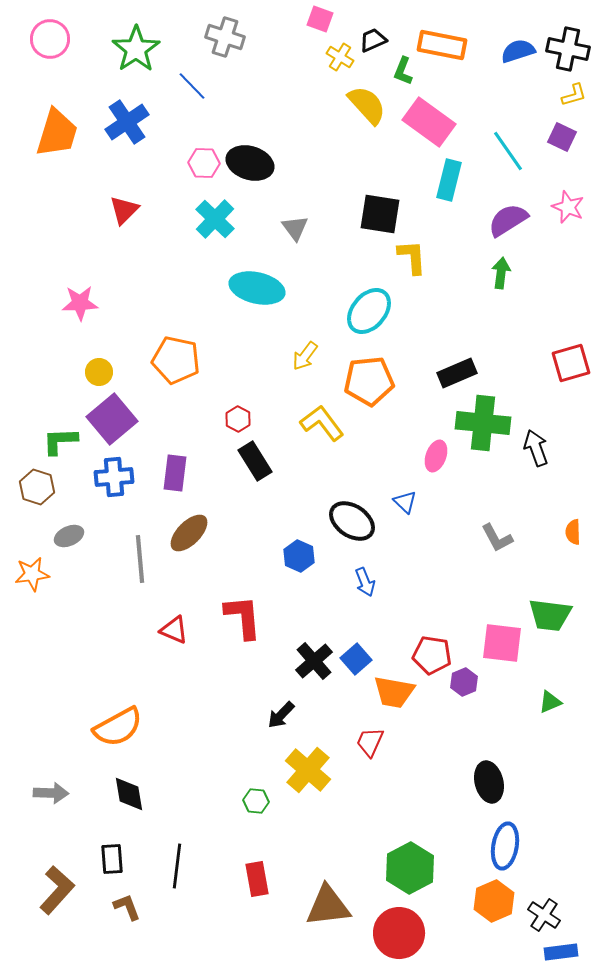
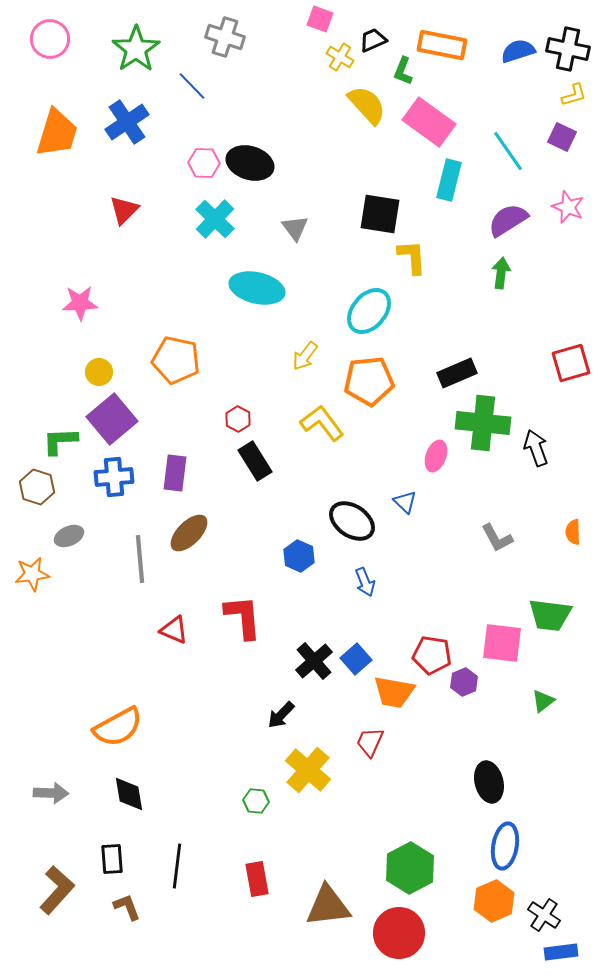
green triangle at (550, 702): moved 7 px left, 1 px up; rotated 15 degrees counterclockwise
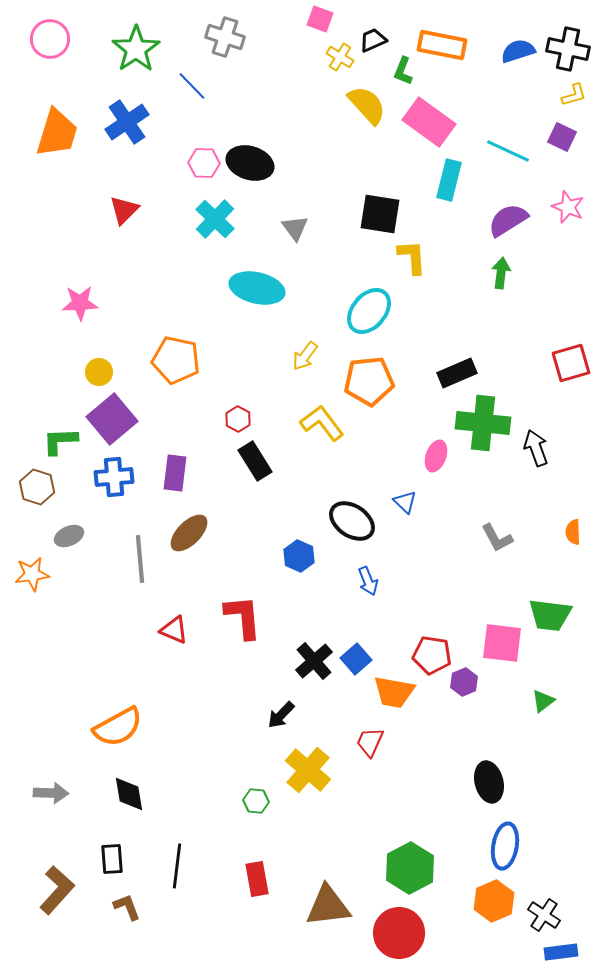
cyan line at (508, 151): rotated 30 degrees counterclockwise
blue arrow at (365, 582): moved 3 px right, 1 px up
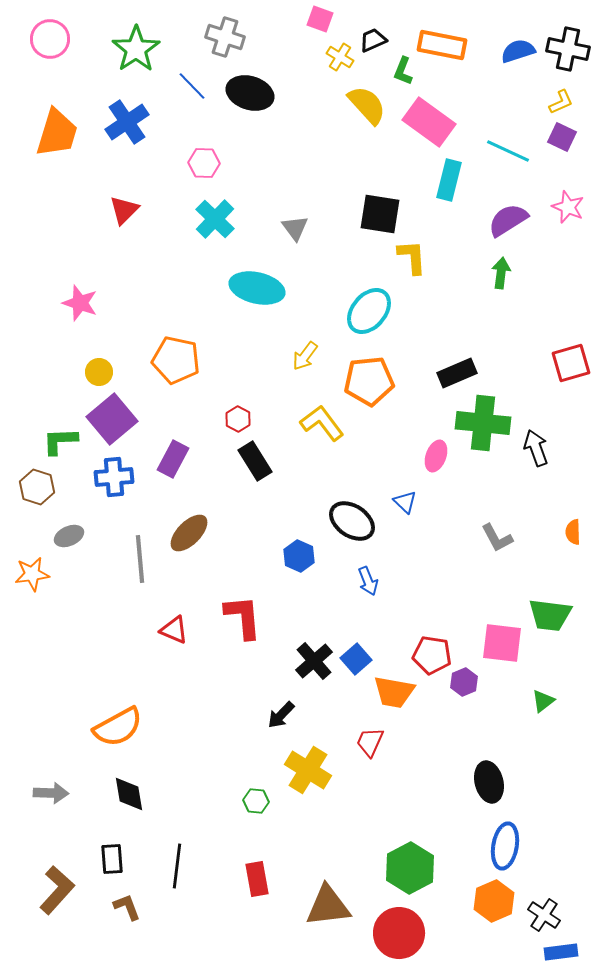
yellow L-shape at (574, 95): moved 13 px left, 7 px down; rotated 8 degrees counterclockwise
black ellipse at (250, 163): moved 70 px up
pink star at (80, 303): rotated 21 degrees clockwise
purple rectangle at (175, 473): moved 2 px left, 14 px up; rotated 21 degrees clockwise
yellow cross at (308, 770): rotated 9 degrees counterclockwise
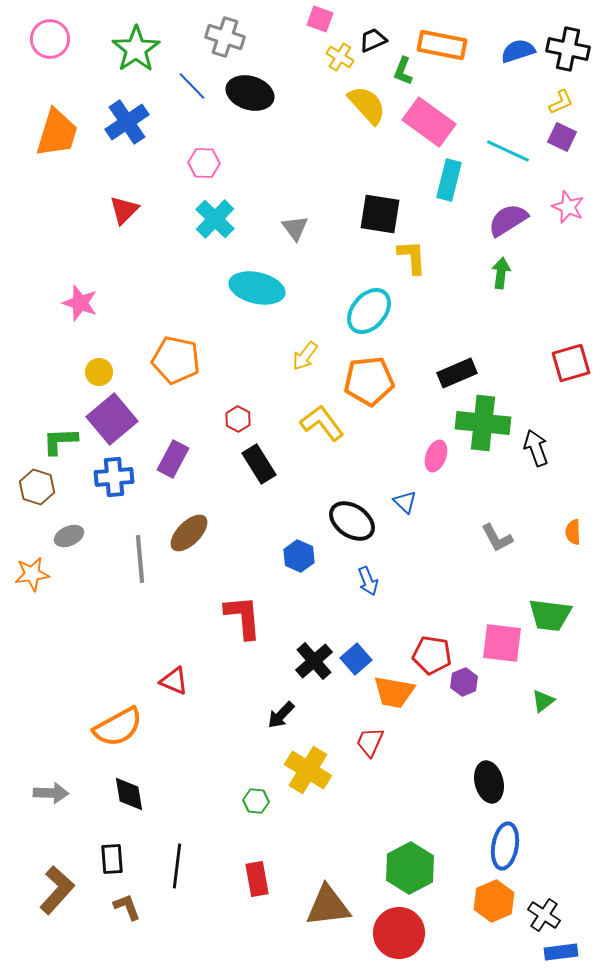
black rectangle at (255, 461): moved 4 px right, 3 px down
red triangle at (174, 630): moved 51 px down
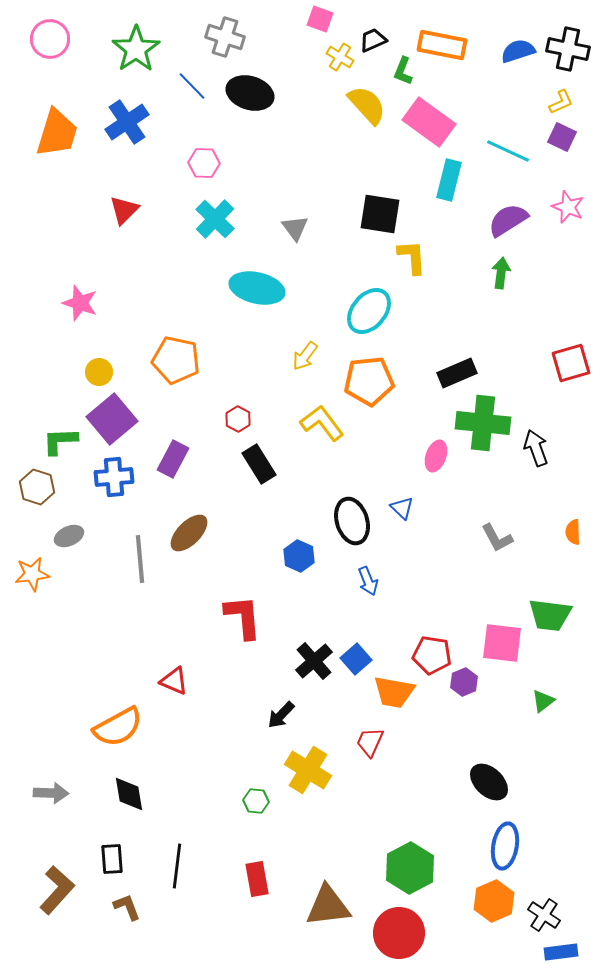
blue triangle at (405, 502): moved 3 px left, 6 px down
black ellipse at (352, 521): rotated 39 degrees clockwise
black ellipse at (489, 782): rotated 33 degrees counterclockwise
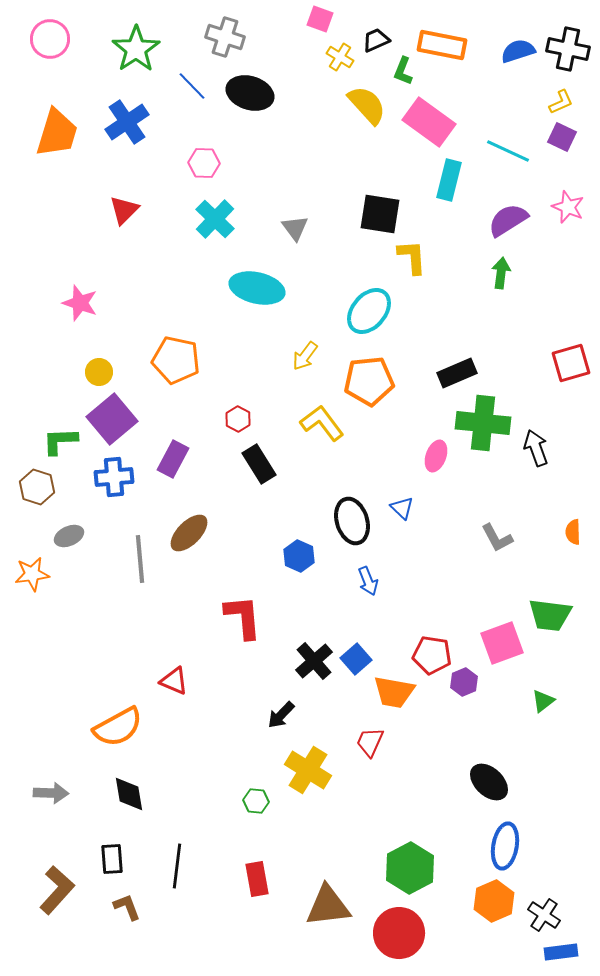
black trapezoid at (373, 40): moved 3 px right
pink square at (502, 643): rotated 27 degrees counterclockwise
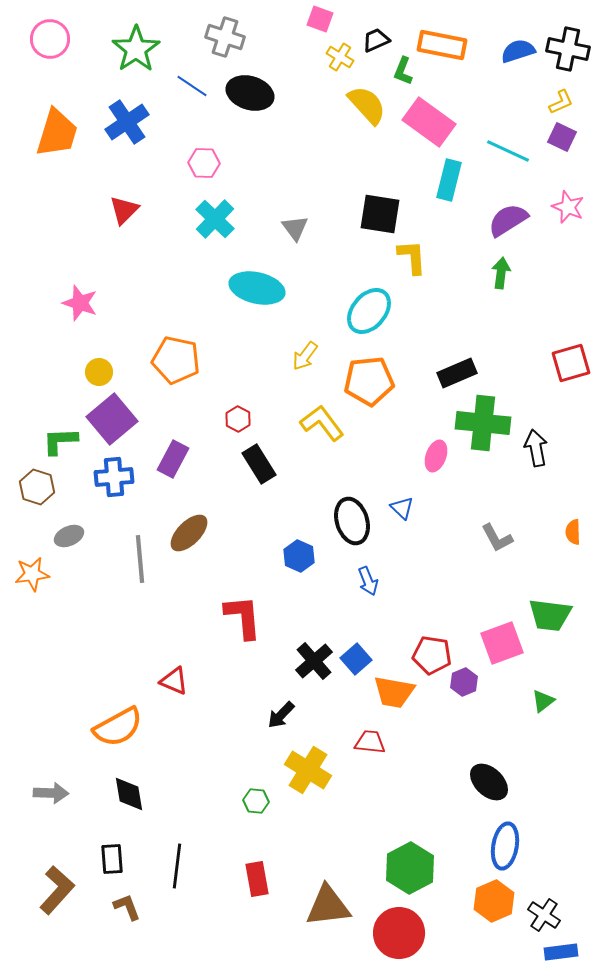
blue line at (192, 86): rotated 12 degrees counterclockwise
black arrow at (536, 448): rotated 9 degrees clockwise
red trapezoid at (370, 742): rotated 72 degrees clockwise
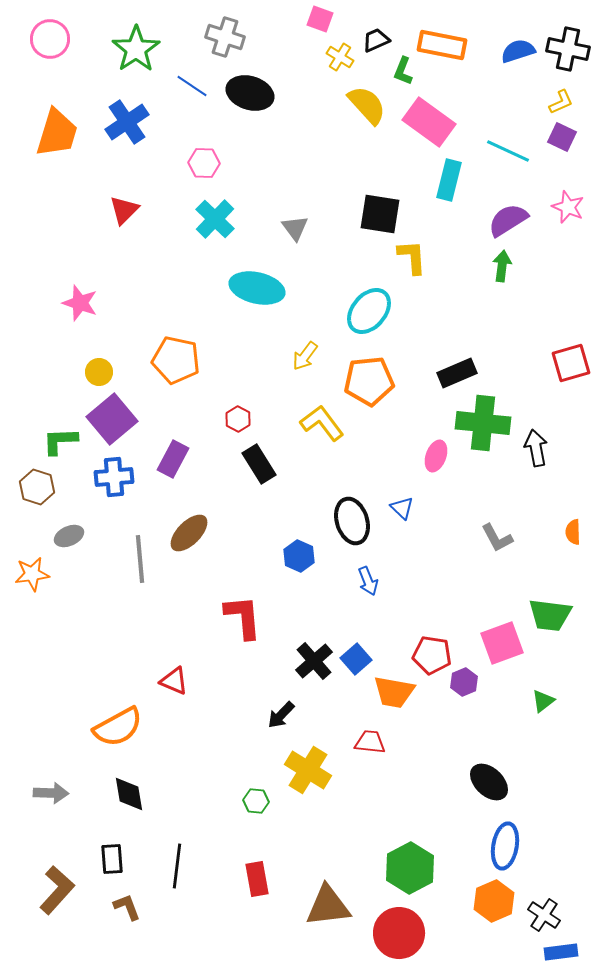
green arrow at (501, 273): moved 1 px right, 7 px up
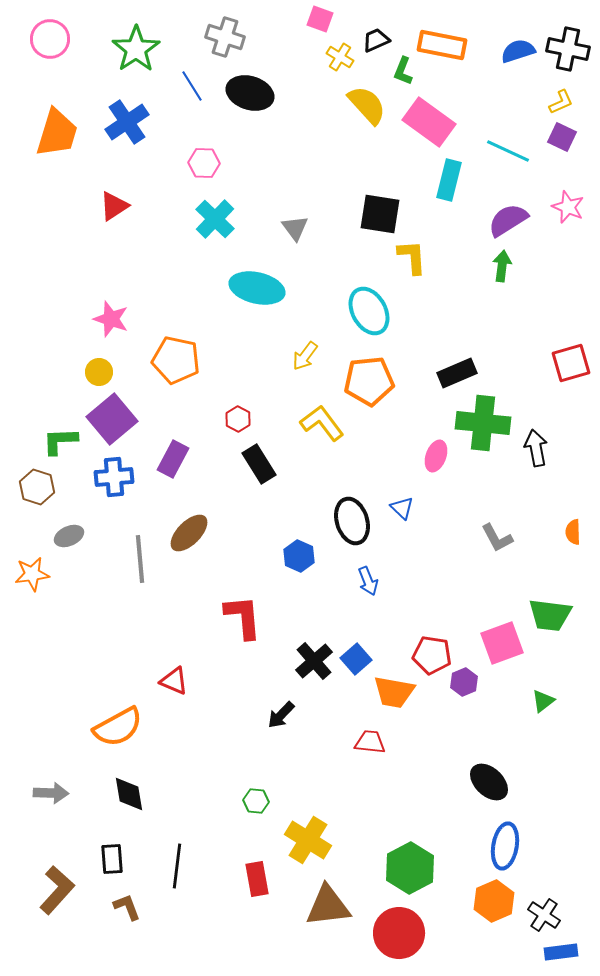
blue line at (192, 86): rotated 24 degrees clockwise
red triangle at (124, 210): moved 10 px left, 4 px up; rotated 12 degrees clockwise
pink star at (80, 303): moved 31 px right, 16 px down
cyan ellipse at (369, 311): rotated 69 degrees counterclockwise
yellow cross at (308, 770): moved 70 px down
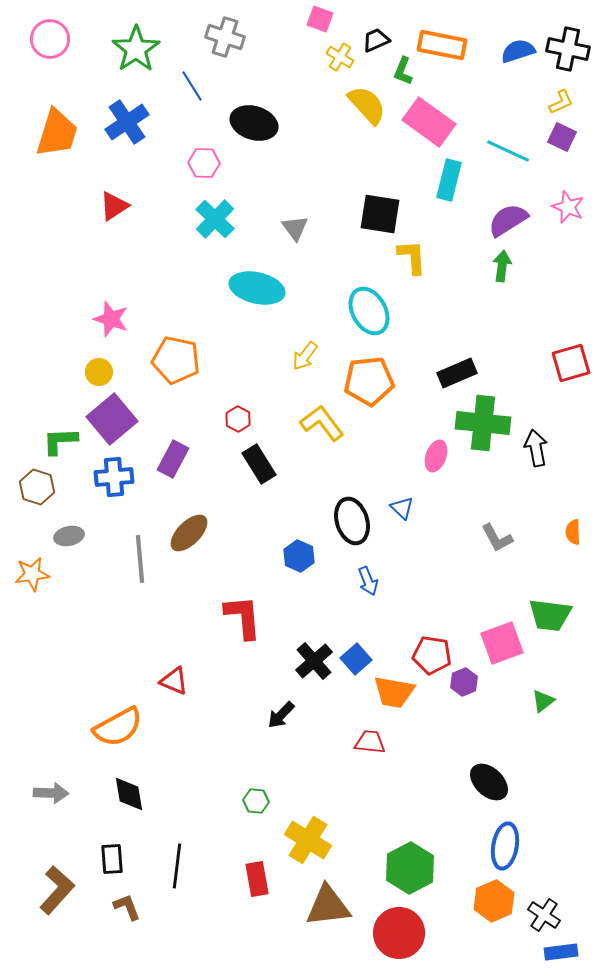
black ellipse at (250, 93): moved 4 px right, 30 px down
gray ellipse at (69, 536): rotated 12 degrees clockwise
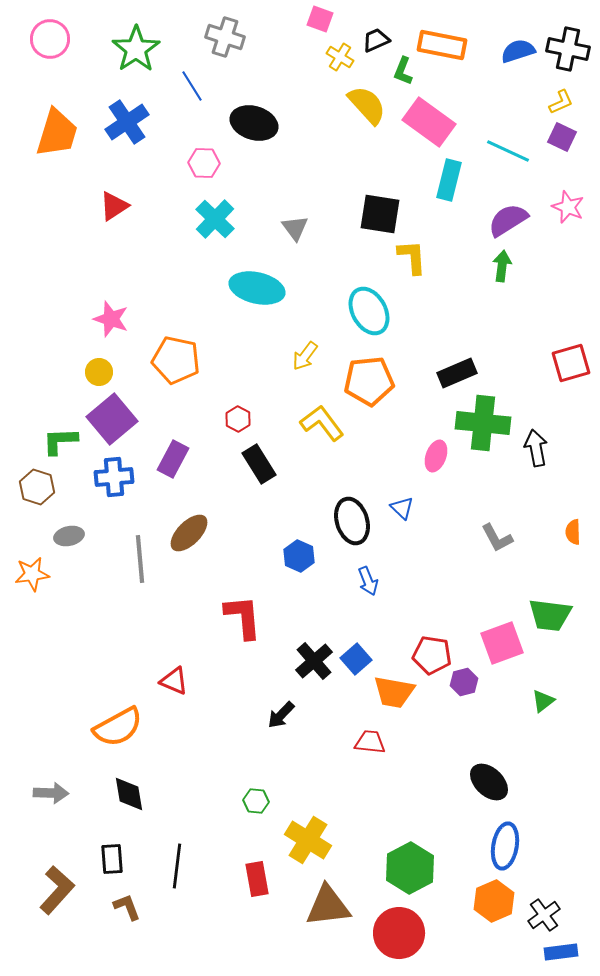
purple hexagon at (464, 682): rotated 8 degrees clockwise
black cross at (544, 915): rotated 20 degrees clockwise
